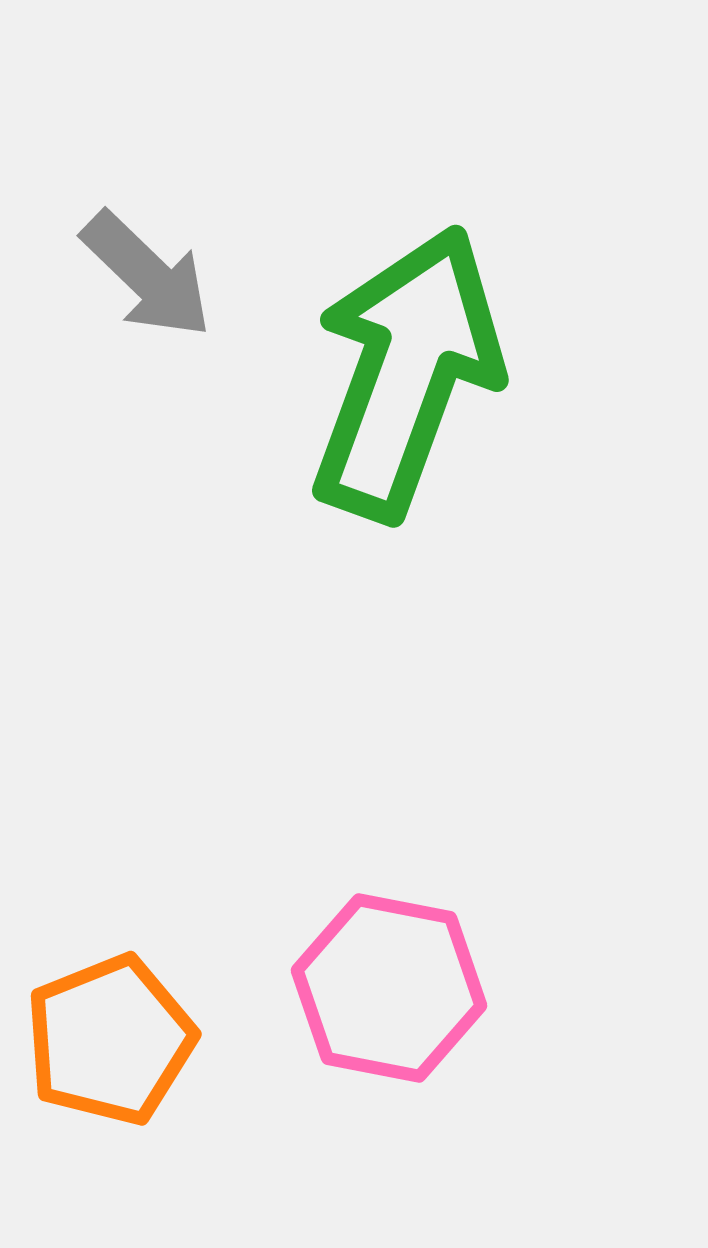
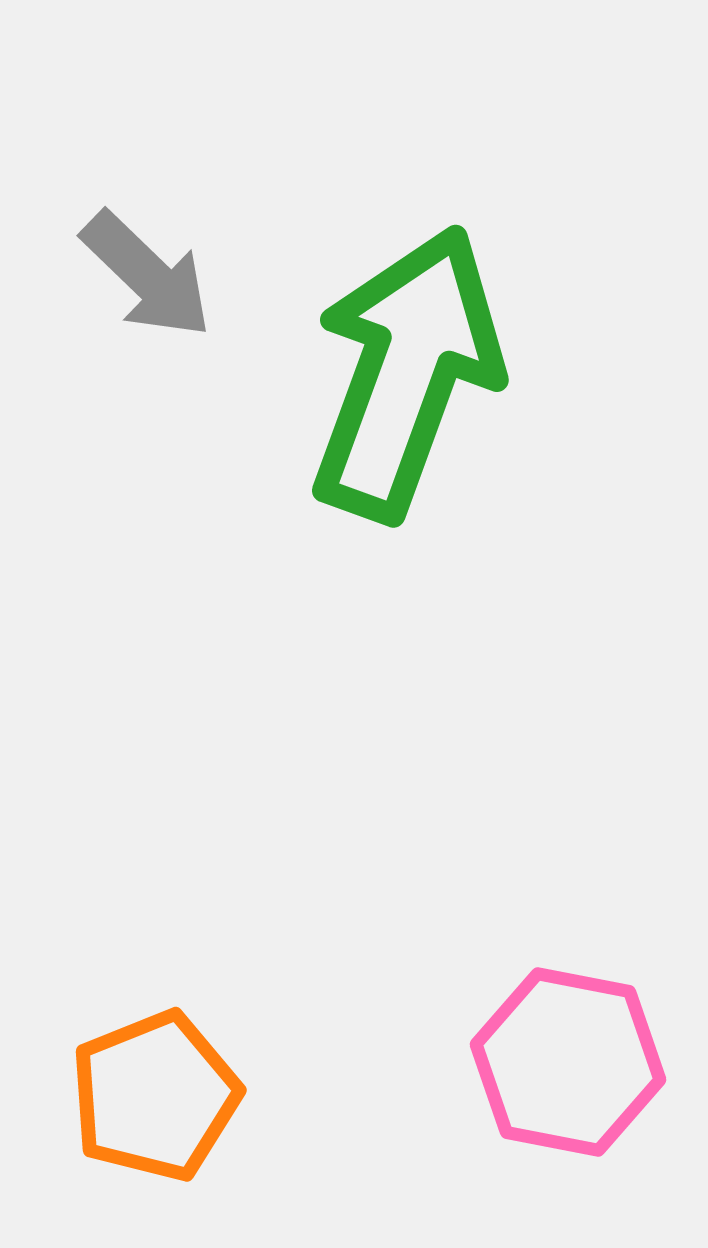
pink hexagon: moved 179 px right, 74 px down
orange pentagon: moved 45 px right, 56 px down
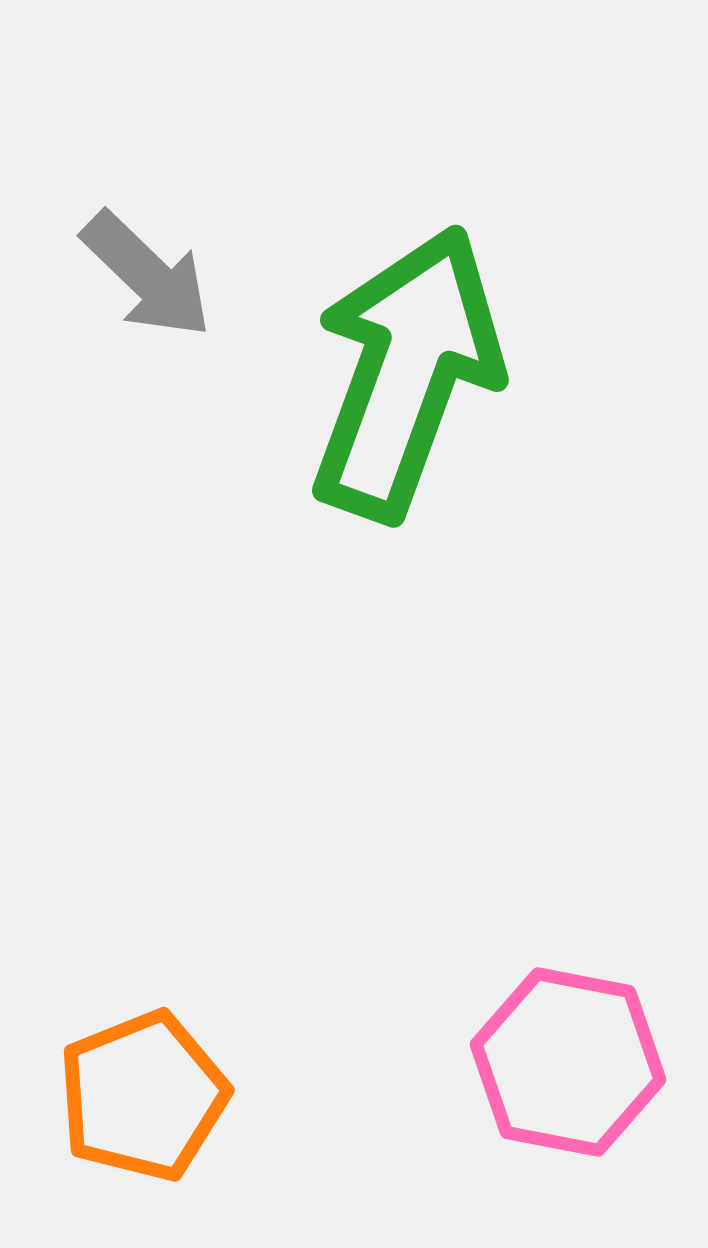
orange pentagon: moved 12 px left
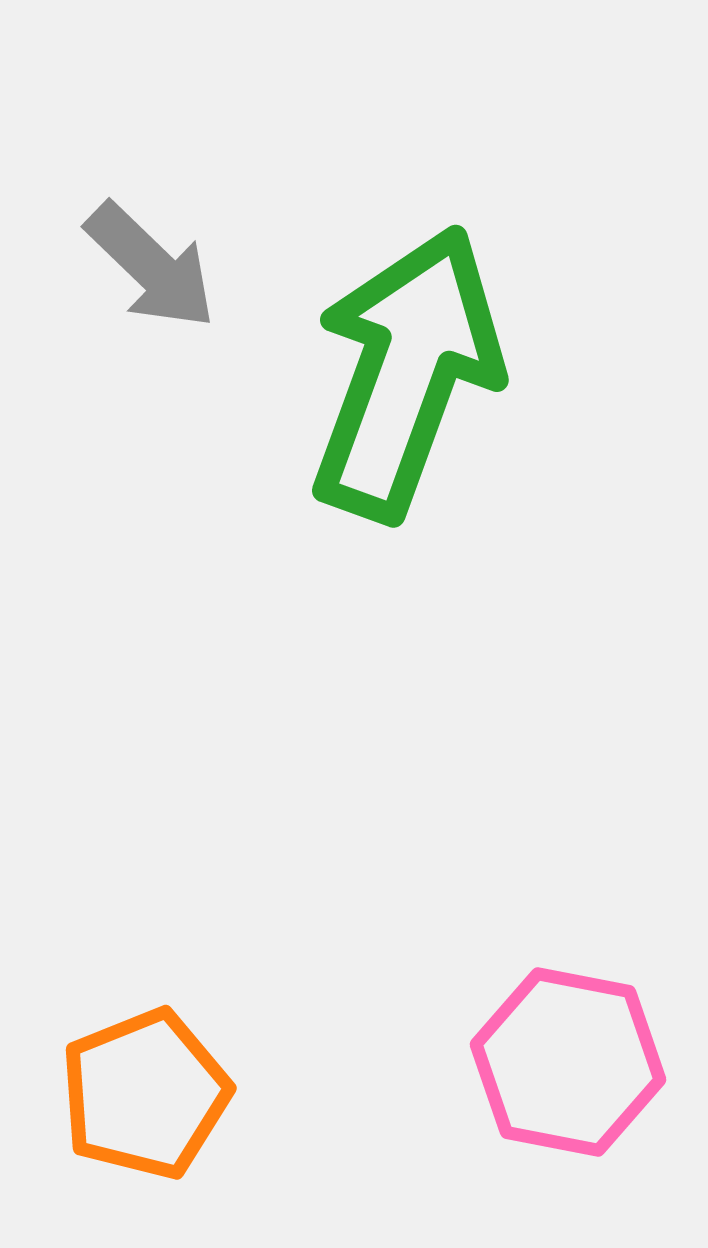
gray arrow: moved 4 px right, 9 px up
orange pentagon: moved 2 px right, 2 px up
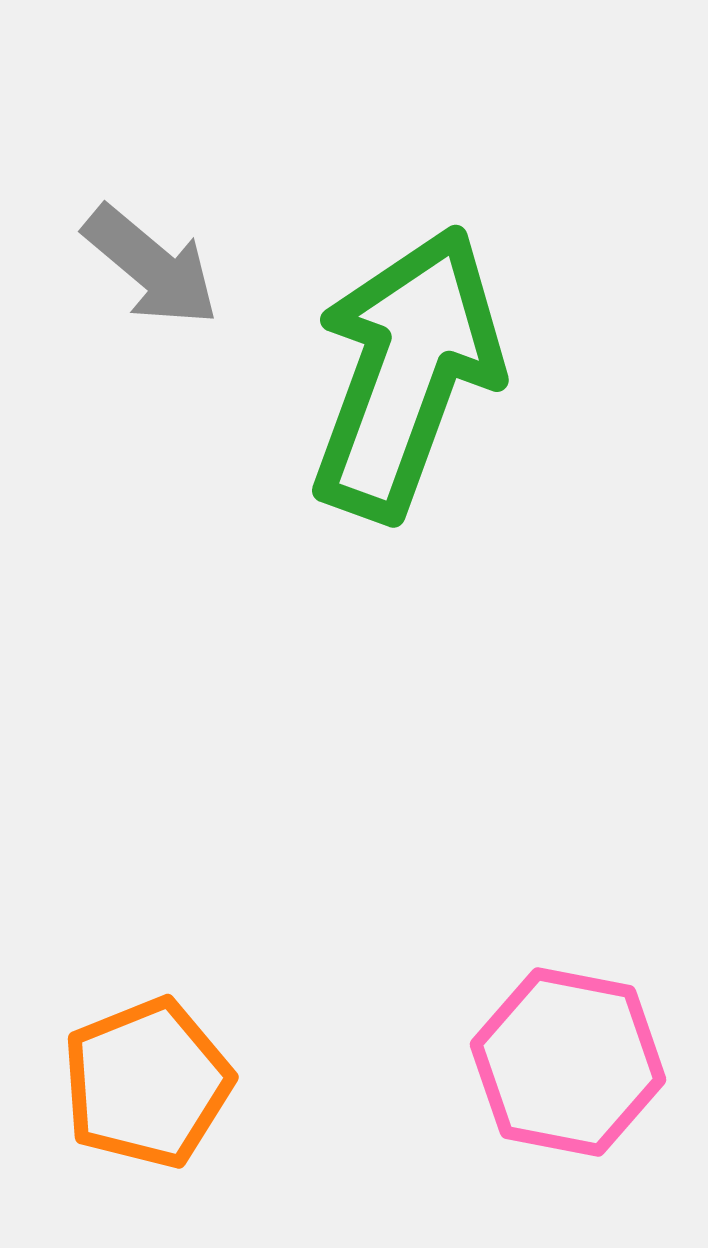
gray arrow: rotated 4 degrees counterclockwise
orange pentagon: moved 2 px right, 11 px up
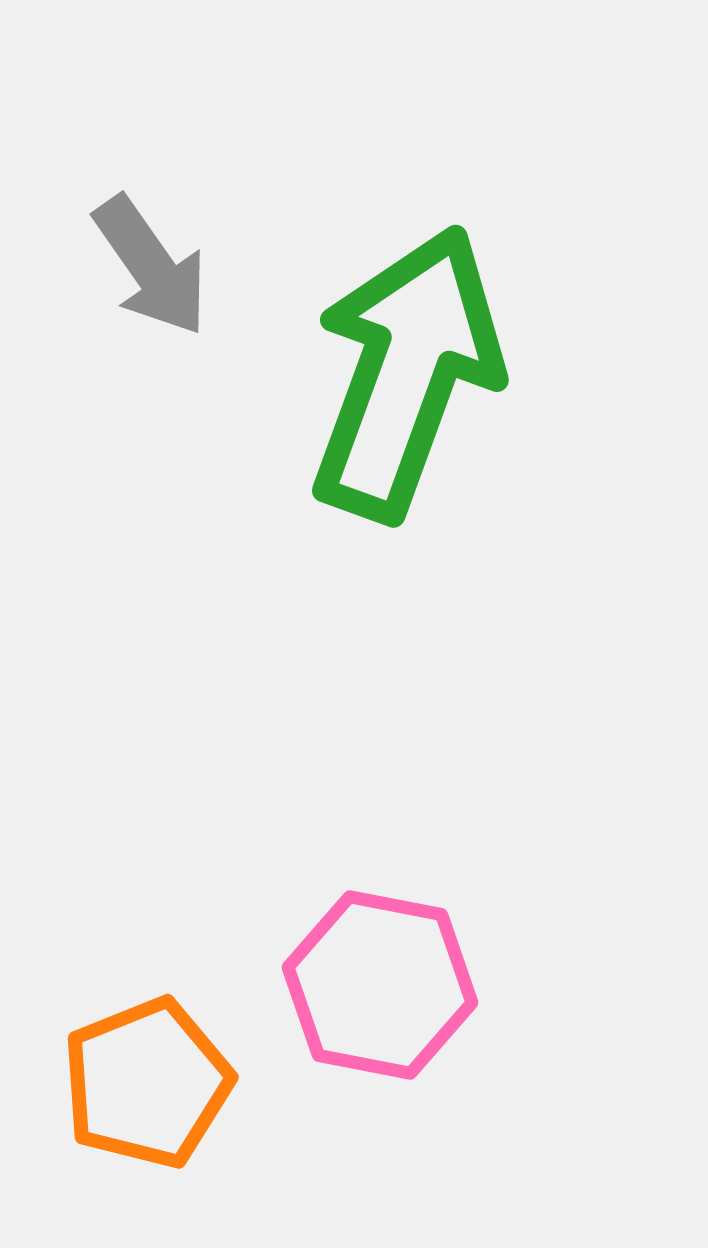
gray arrow: rotated 15 degrees clockwise
pink hexagon: moved 188 px left, 77 px up
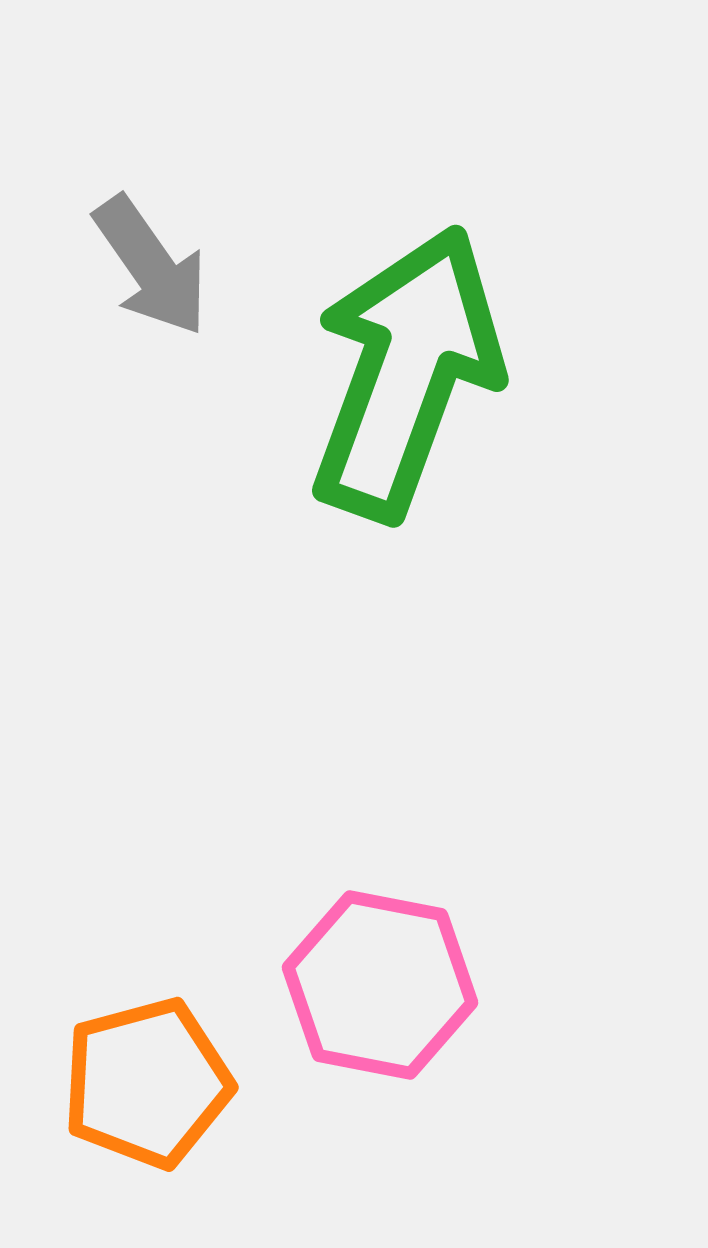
orange pentagon: rotated 7 degrees clockwise
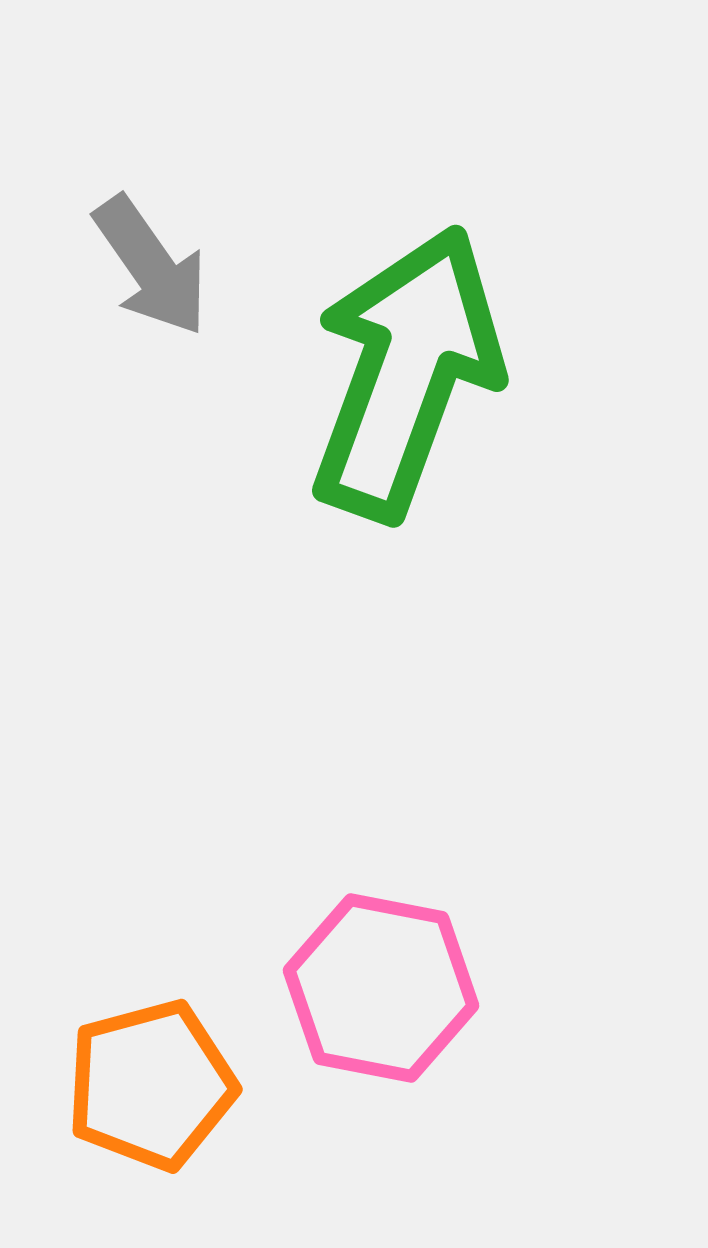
pink hexagon: moved 1 px right, 3 px down
orange pentagon: moved 4 px right, 2 px down
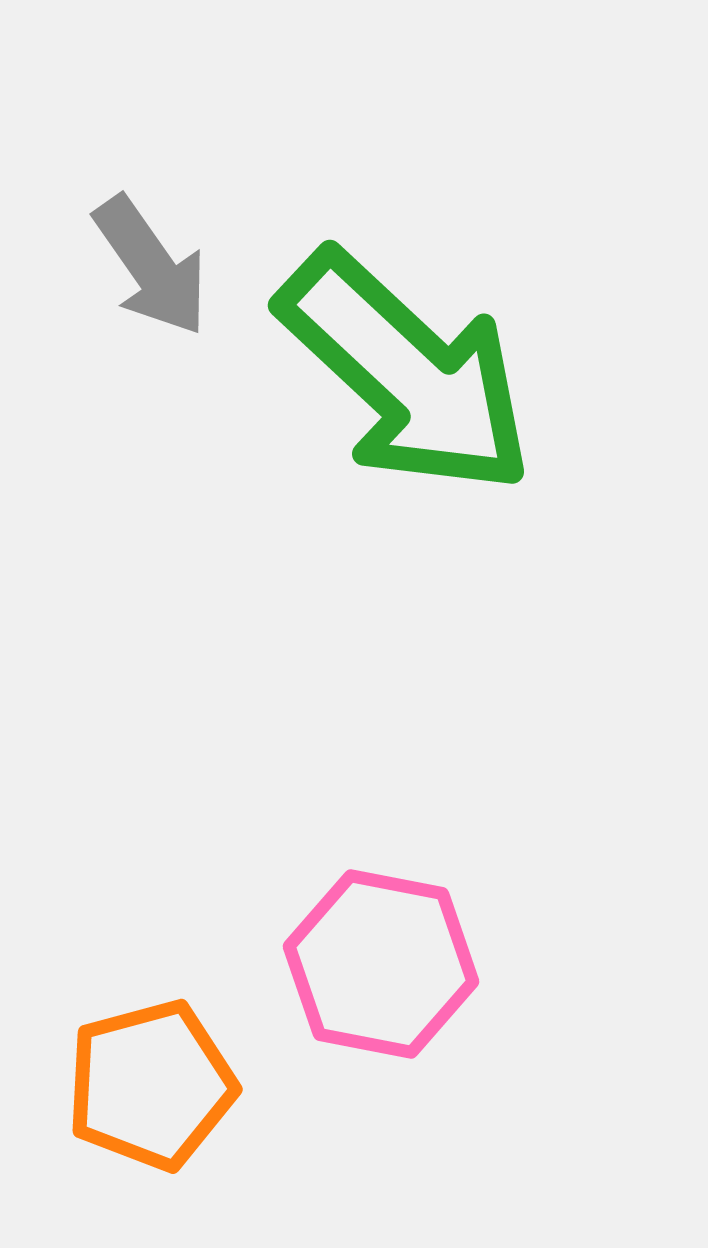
green arrow: rotated 113 degrees clockwise
pink hexagon: moved 24 px up
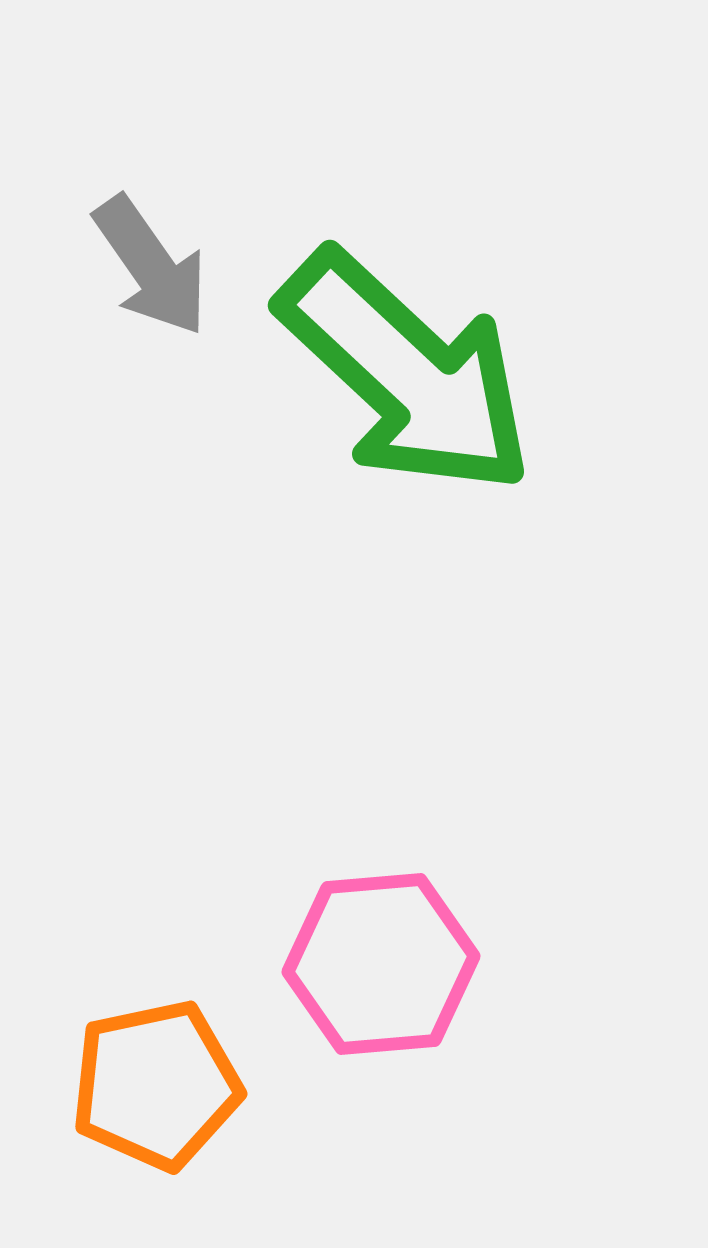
pink hexagon: rotated 16 degrees counterclockwise
orange pentagon: moved 5 px right; rotated 3 degrees clockwise
